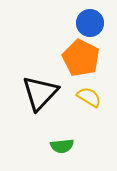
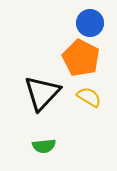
black triangle: moved 2 px right
green semicircle: moved 18 px left
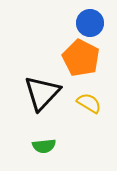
yellow semicircle: moved 6 px down
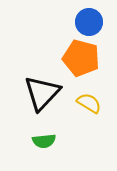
blue circle: moved 1 px left, 1 px up
orange pentagon: rotated 12 degrees counterclockwise
green semicircle: moved 5 px up
